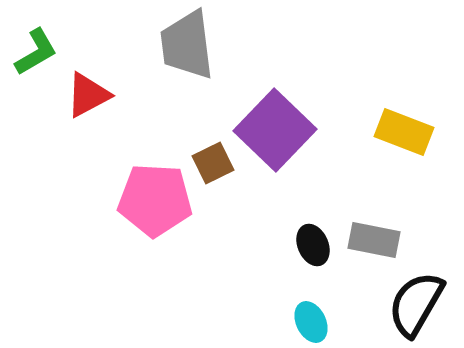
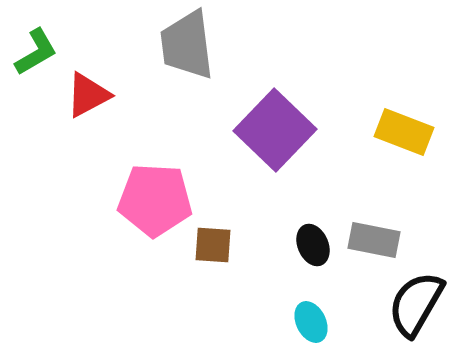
brown square: moved 82 px down; rotated 30 degrees clockwise
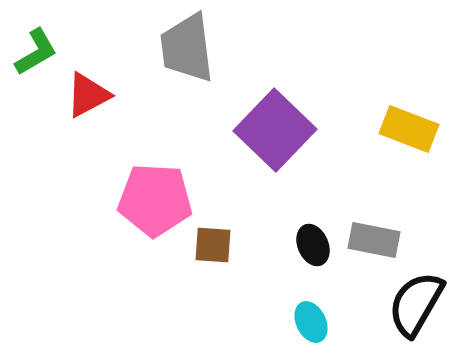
gray trapezoid: moved 3 px down
yellow rectangle: moved 5 px right, 3 px up
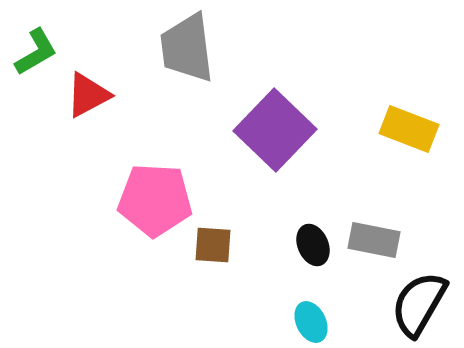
black semicircle: moved 3 px right
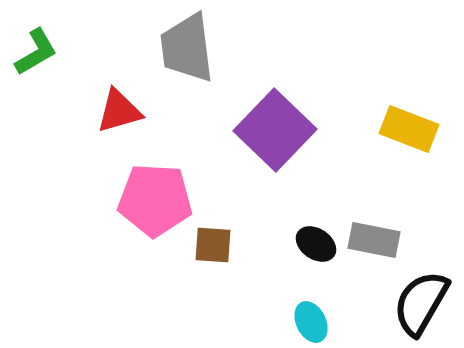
red triangle: moved 31 px right, 16 px down; rotated 12 degrees clockwise
black ellipse: moved 3 px right, 1 px up; rotated 33 degrees counterclockwise
black semicircle: moved 2 px right, 1 px up
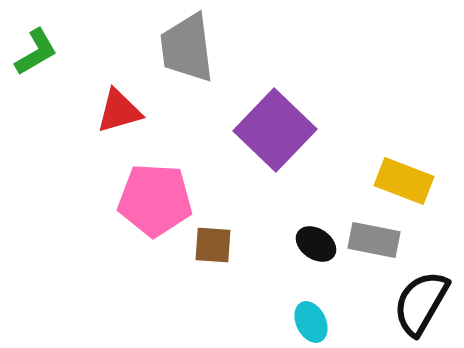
yellow rectangle: moved 5 px left, 52 px down
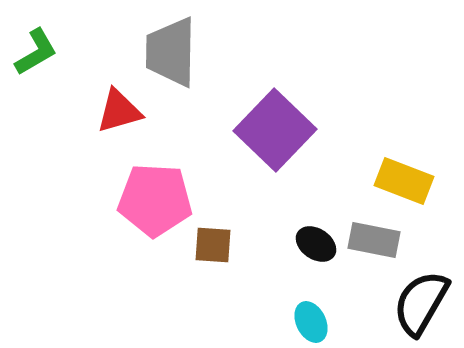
gray trapezoid: moved 16 px left, 4 px down; rotated 8 degrees clockwise
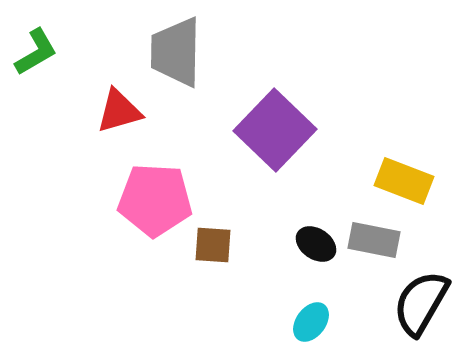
gray trapezoid: moved 5 px right
cyan ellipse: rotated 63 degrees clockwise
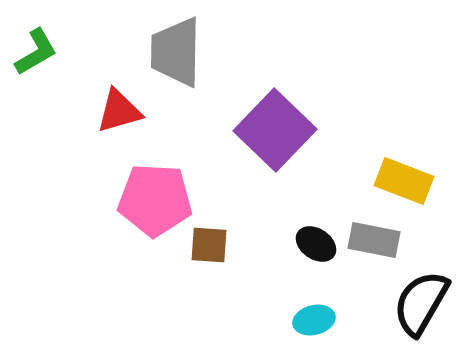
brown square: moved 4 px left
cyan ellipse: moved 3 px right, 2 px up; rotated 39 degrees clockwise
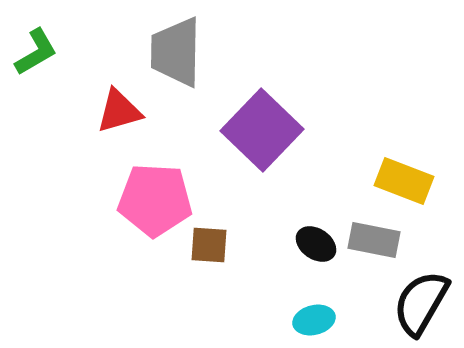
purple square: moved 13 px left
